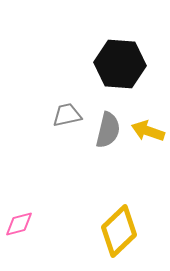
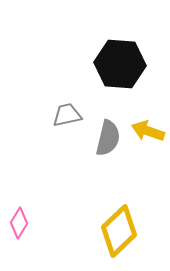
gray semicircle: moved 8 px down
pink diamond: moved 1 px up; rotated 44 degrees counterclockwise
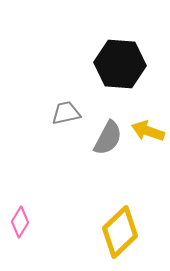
gray trapezoid: moved 1 px left, 2 px up
gray semicircle: rotated 15 degrees clockwise
pink diamond: moved 1 px right, 1 px up
yellow diamond: moved 1 px right, 1 px down
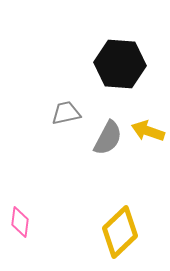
pink diamond: rotated 24 degrees counterclockwise
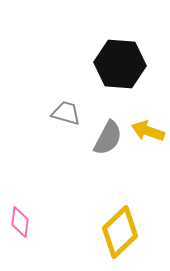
gray trapezoid: rotated 28 degrees clockwise
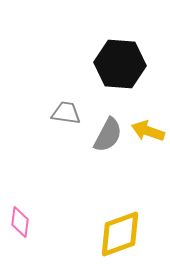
gray trapezoid: rotated 8 degrees counterclockwise
gray semicircle: moved 3 px up
yellow diamond: moved 2 px down; rotated 24 degrees clockwise
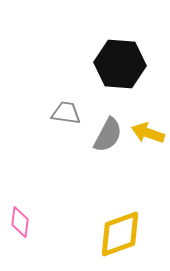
yellow arrow: moved 2 px down
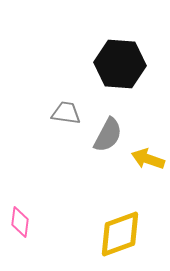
yellow arrow: moved 26 px down
